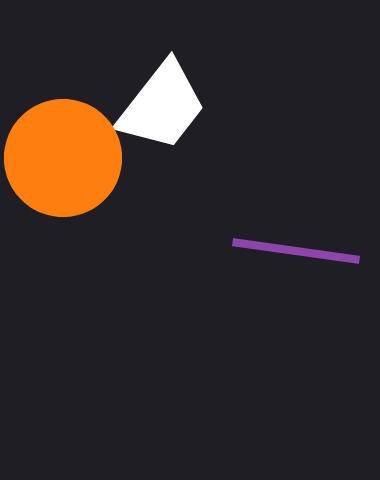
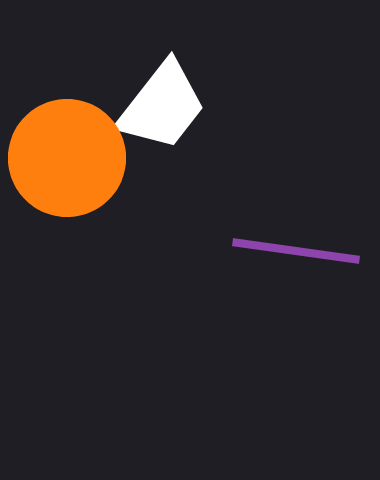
orange circle: moved 4 px right
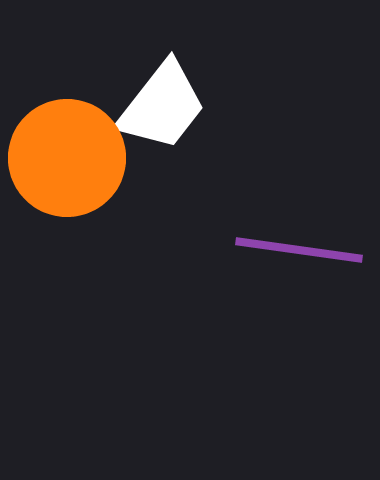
purple line: moved 3 px right, 1 px up
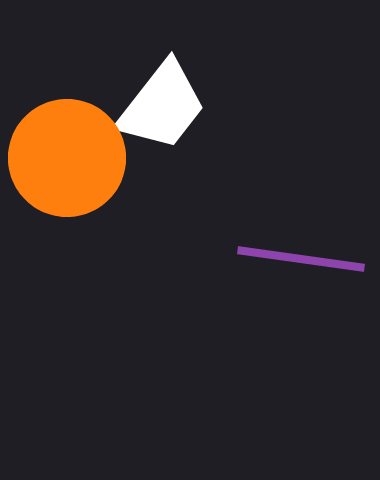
purple line: moved 2 px right, 9 px down
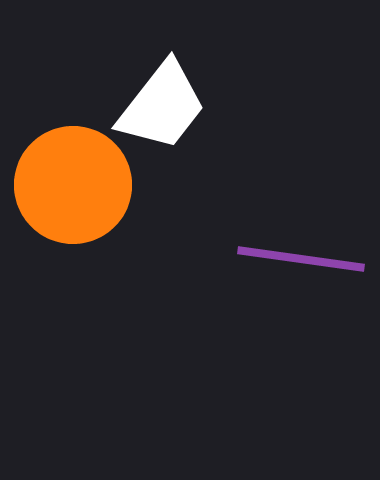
orange circle: moved 6 px right, 27 px down
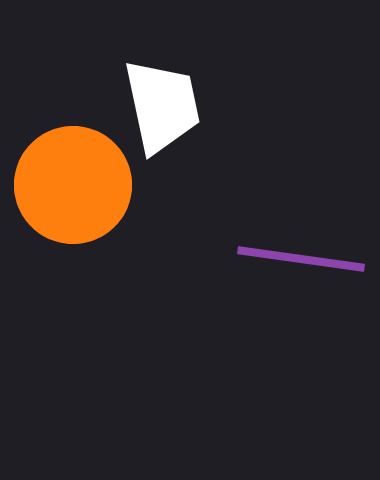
white trapezoid: rotated 50 degrees counterclockwise
